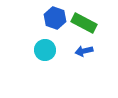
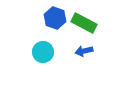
cyan circle: moved 2 px left, 2 px down
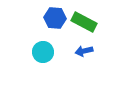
blue hexagon: rotated 15 degrees counterclockwise
green rectangle: moved 1 px up
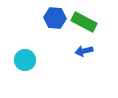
cyan circle: moved 18 px left, 8 px down
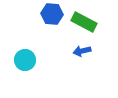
blue hexagon: moved 3 px left, 4 px up
blue arrow: moved 2 px left
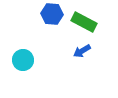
blue arrow: rotated 18 degrees counterclockwise
cyan circle: moved 2 px left
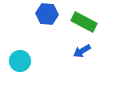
blue hexagon: moved 5 px left
cyan circle: moved 3 px left, 1 px down
